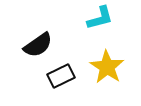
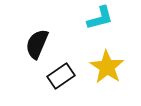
black semicircle: moved 1 px left, 1 px up; rotated 148 degrees clockwise
black rectangle: rotated 8 degrees counterclockwise
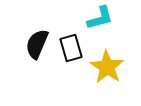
black rectangle: moved 10 px right, 28 px up; rotated 72 degrees counterclockwise
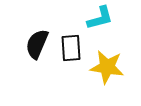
black rectangle: rotated 12 degrees clockwise
yellow star: rotated 24 degrees counterclockwise
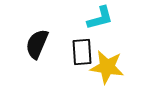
black rectangle: moved 11 px right, 4 px down
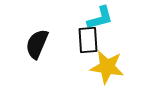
black rectangle: moved 6 px right, 12 px up
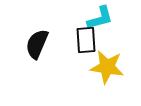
black rectangle: moved 2 px left
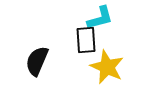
black semicircle: moved 17 px down
yellow star: rotated 16 degrees clockwise
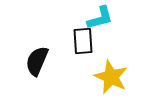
black rectangle: moved 3 px left, 1 px down
yellow star: moved 4 px right, 10 px down
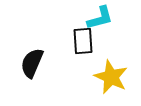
black semicircle: moved 5 px left, 2 px down
